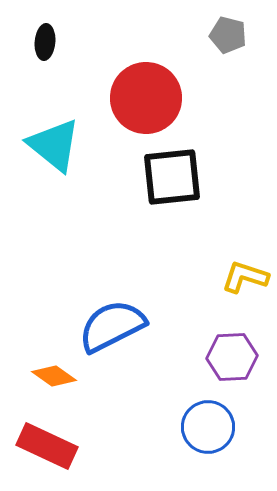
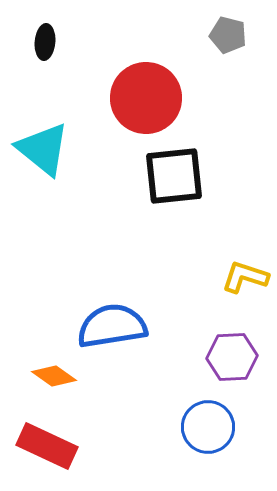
cyan triangle: moved 11 px left, 4 px down
black square: moved 2 px right, 1 px up
blue semicircle: rotated 18 degrees clockwise
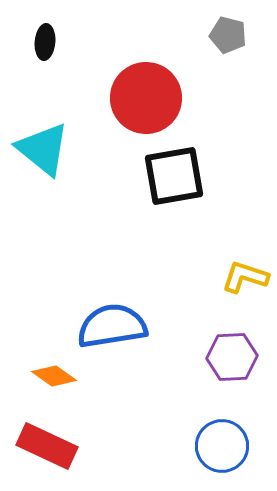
black square: rotated 4 degrees counterclockwise
blue circle: moved 14 px right, 19 px down
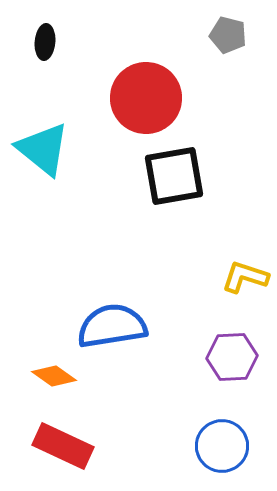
red rectangle: moved 16 px right
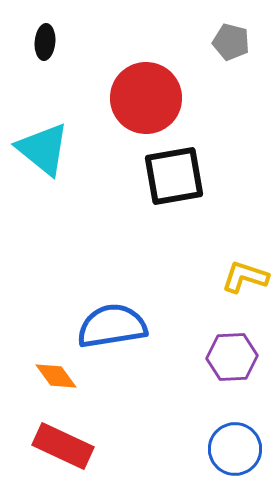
gray pentagon: moved 3 px right, 7 px down
orange diamond: moved 2 px right; rotated 18 degrees clockwise
blue circle: moved 13 px right, 3 px down
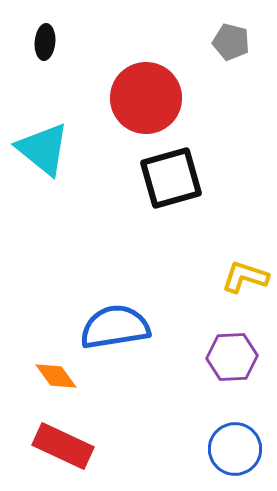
black square: moved 3 px left, 2 px down; rotated 6 degrees counterclockwise
blue semicircle: moved 3 px right, 1 px down
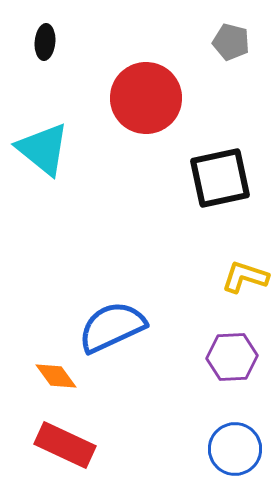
black square: moved 49 px right; rotated 4 degrees clockwise
blue semicircle: moved 3 px left; rotated 16 degrees counterclockwise
red rectangle: moved 2 px right, 1 px up
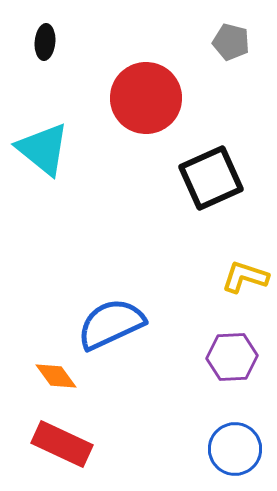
black square: moved 9 px left; rotated 12 degrees counterclockwise
blue semicircle: moved 1 px left, 3 px up
red rectangle: moved 3 px left, 1 px up
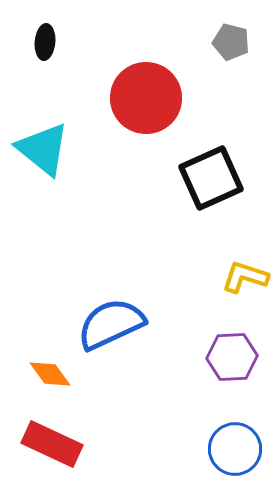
orange diamond: moved 6 px left, 2 px up
red rectangle: moved 10 px left
